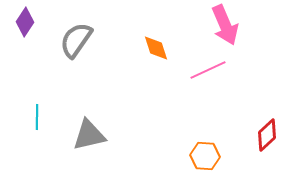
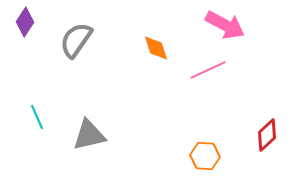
pink arrow: rotated 39 degrees counterclockwise
cyan line: rotated 25 degrees counterclockwise
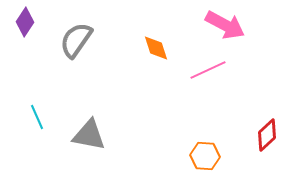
gray triangle: rotated 24 degrees clockwise
